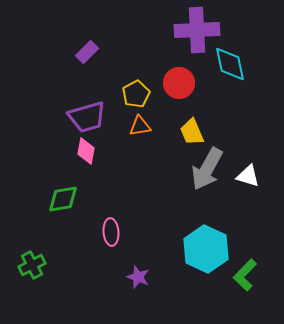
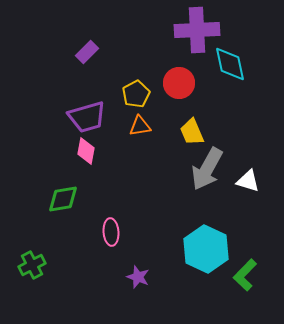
white triangle: moved 5 px down
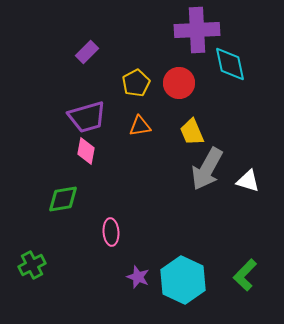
yellow pentagon: moved 11 px up
cyan hexagon: moved 23 px left, 31 px down
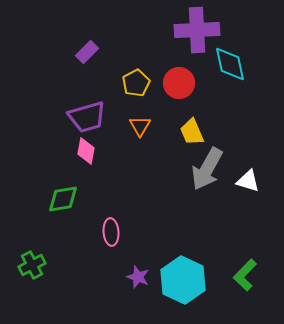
orange triangle: rotated 50 degrees counterclockwise
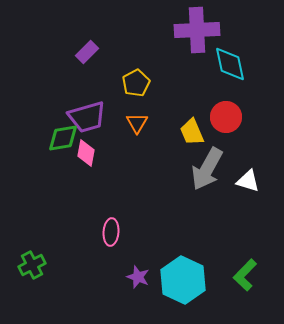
red circle: moved 47 px right, 34 px down
orange triangle: moved 3 px left, 3 px up
pink diamond: moved 2 px down
green diamond: moved 61 px up
pink ellipse: rotated 8 degrees clockwise
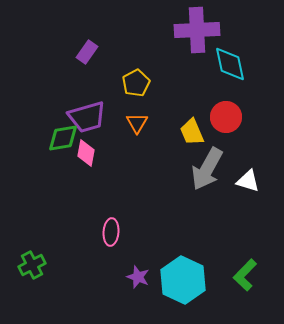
purple rectangle: rotated 10 degrees counterclockwise
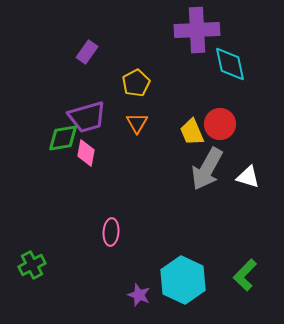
red circle: moved 6 px left, 7 px down
white triangle: moved 4 px up
purple star: moved 1 px right, 18 px down
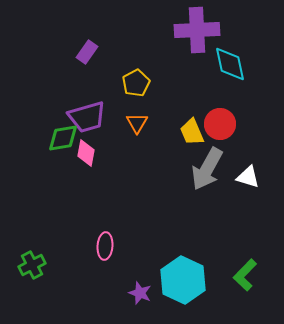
pink ellipse: moved 6 px left, 14 px down
purple star: moved 1 px right, 2 px up
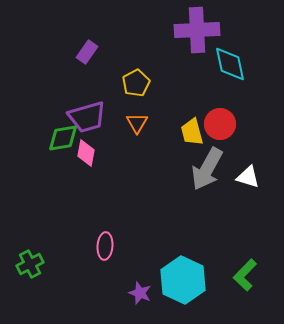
yellow trapezoid: rotated 8 degrees clockwise
green cross: moved 2 px left, 1 px up
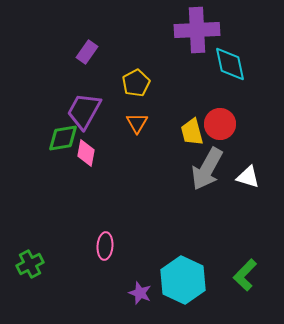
purple trapezoid: moved 3 px left, 6 px up; rotated 135 degrees clockwise
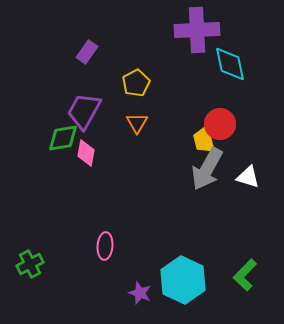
yellow trapezoid: moved 12 px right, 8 px down
